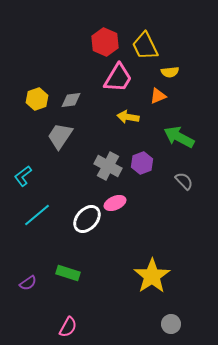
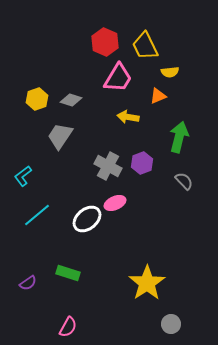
gray diamond: rotated 25 degrees clockwise
green arrow: rotated 76 degrees clockwise
white ellipse: rotated 8 degrees clockwise
yellow star: moved 5 px left, 7 px down
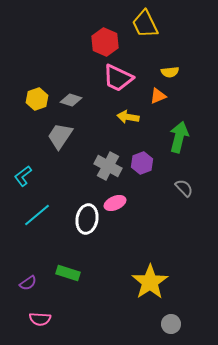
yellow trapezoid: moved 22 px up
pink trapezoid: rotated 84 degrees clockwise
gray semicircle: moved 7 px down
white ellipse: rotated 40 degrees counterclockwise
yellow star: moved 3 px right, 1 px up
pink semicircle: moved 28 px left, 8 px up; rotated 65 degrees clockwise
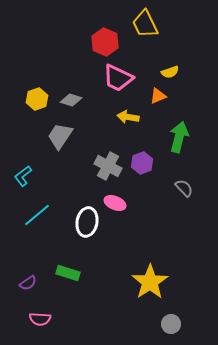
yellow semicircle: rotated 12 degrees counterclockwise
pink ellipse: rotated 45 degrees clockwise
white ellipse: moved 3 px down
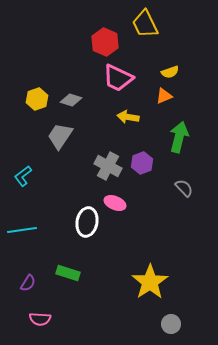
orange triangle: moved 6 px right
cyan line: moved 15 px left, 15 px down; rotated 32 degrees clockwise
purple semicircle: rotated 24 degrees counterclockwise
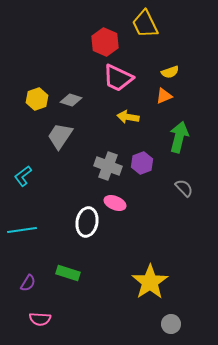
gray cross: rotated 8 degrees counterclockwise
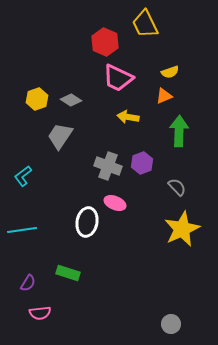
gray diamond: rotated 15 degrees clockwise
green arrow: moved 6 px up; rotated 12 degrees counterclockwise
gray semicircle: moved 7 px left, 1 px up
yellow star: moved 32 px right, 53 px up; rotated 9 degrees clockwise
pink semicircle: moved 6 px up; rotated 10 degrees counterclockwise
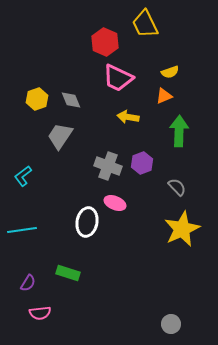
gray diamond: rotated 35 degrees clockwise
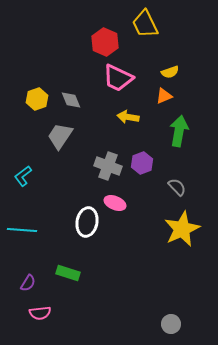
green arrow: rotated 8 degrees clockwise
cyan line: rotated 12 degrees clockwise
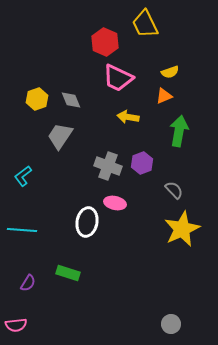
gray semicircle: moved 3 px left, 3 px down
pink ellipse: rotated 10 degrees counterclockwise
pink semicircle: moved 24 px left, 12 px down
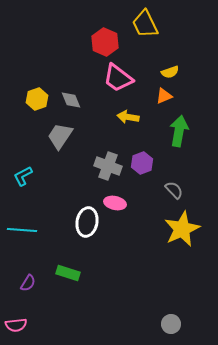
pink trapezoid: rotated 12 degrees clockwise
cyan L-shape: rotated 10 degrees clockwise
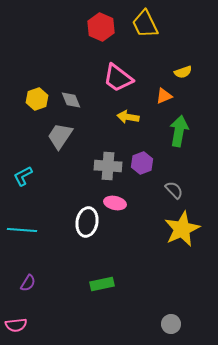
red hexagon: moved 4 px left, 15 px up
yellow semicircle: moved 13 px right
gray cross: rotated 16 degrees counterclockwise
green rectangle: moved 34 px right, 11 px down; rotated 30 degrees counterclockwise
